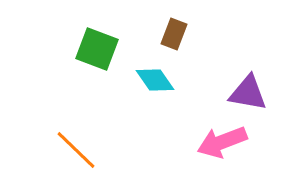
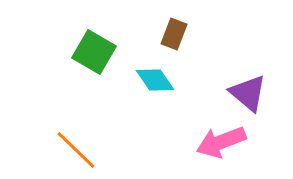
green square: moved 3 px left, 3 px down; rotated 9 degrees clockwise
purple triangle: rotated 30 degrees clockwise
pink arrow: moved 1 px left
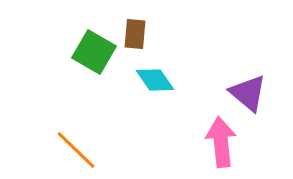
brown rectangle: moved 39 px left; rotated 16 degrees counterclockwise
pink arrow: rotated 105 degrees clockwise
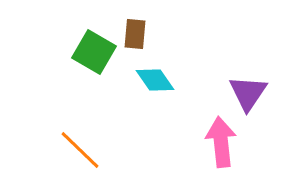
purple triangle: rotated 24 degrees clockwise
orange line: moved 4 px right
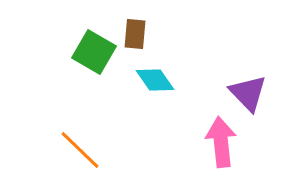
purple triangle: rotated 18 degrees counterclockwise
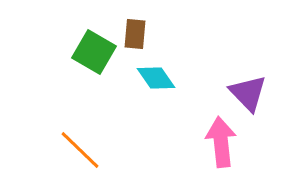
cyan diamond: moved 1 px right, 2 px up
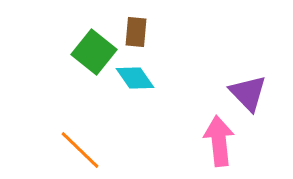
brown rectangle: moved 1 px right, 2 px up
green square: rotated 9 degrees clockwise
cyan diamond: moved 21 px left
pink arrow: moved 2 px left, 1 px up
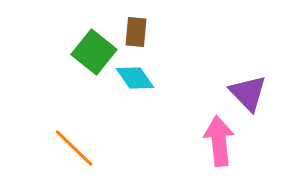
orange line: moved 6 px left, 2 px up
